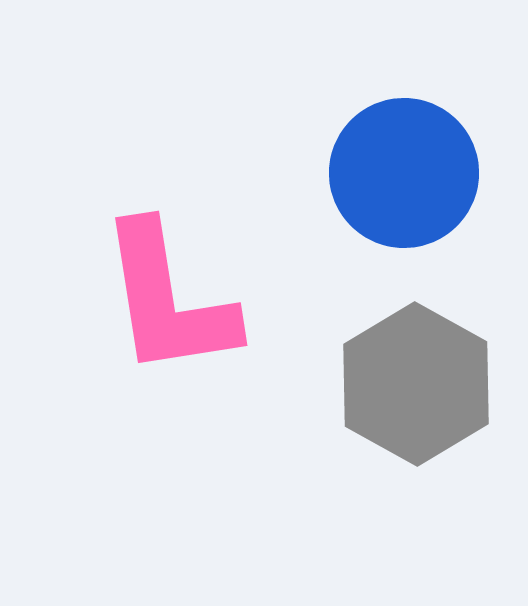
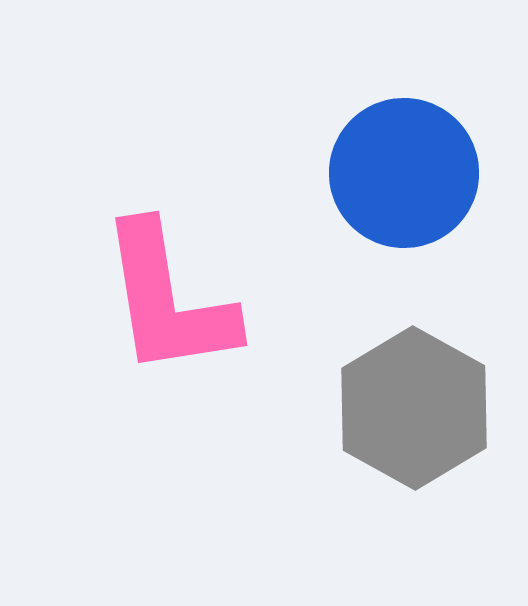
gray hexagon: moved 2 px left, 24 px down
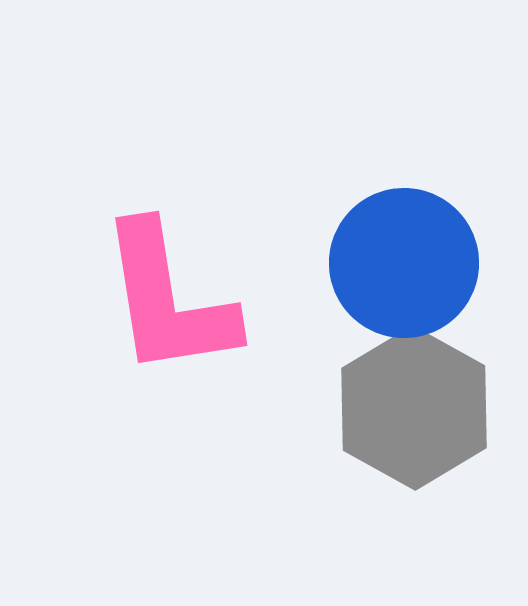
blue circle: moved 90 px down
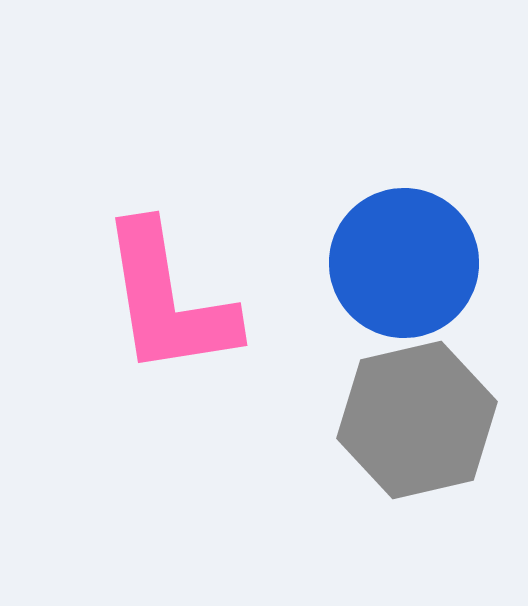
gray hexagon: moved 3 px right, 12 px down; rotated 18 degrees clockwise
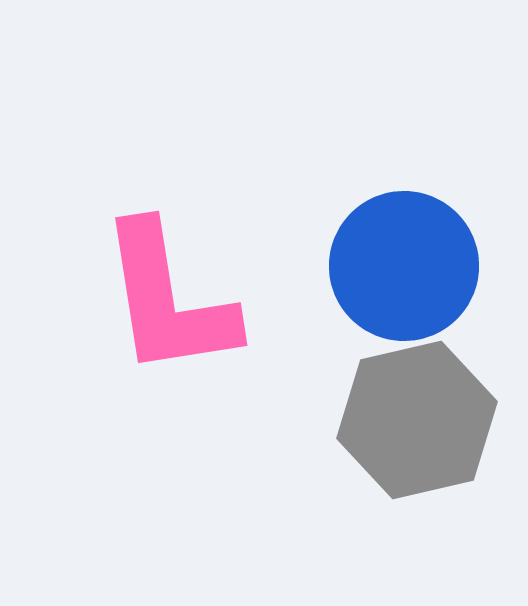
blue circle: moved 3 px down
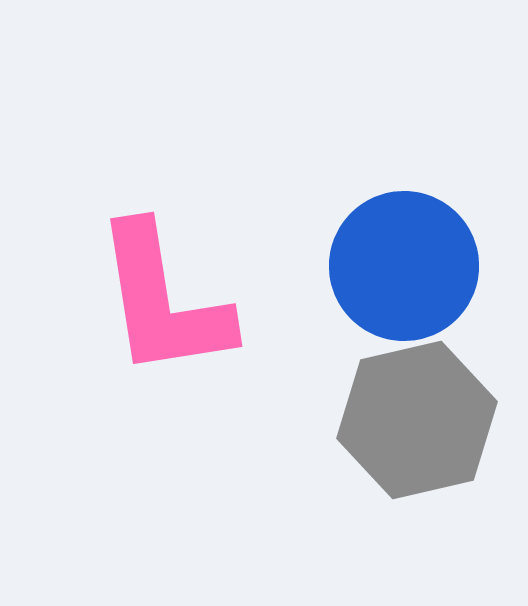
pink L-shape: moved 5 px left, 1 px down
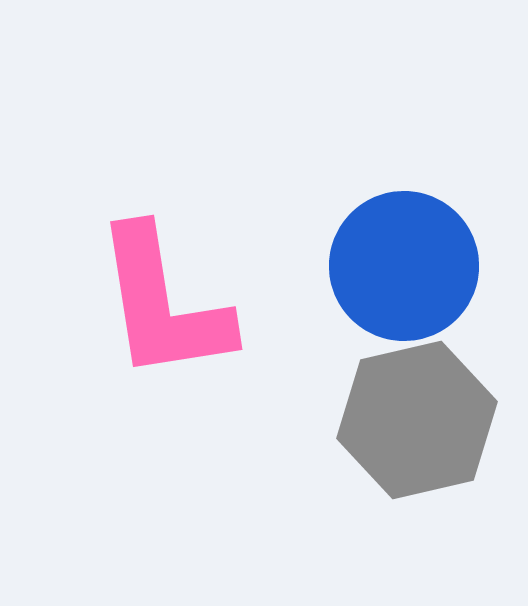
pink L-shape: moved 3 px down
